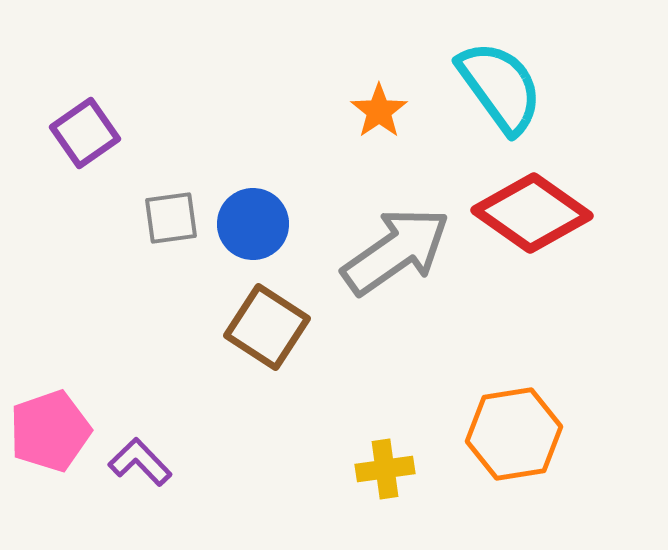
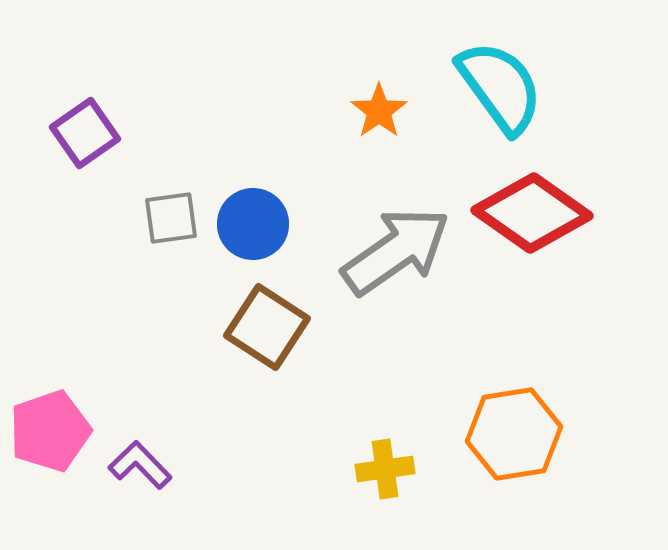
purple L-shape: moved 3 px down
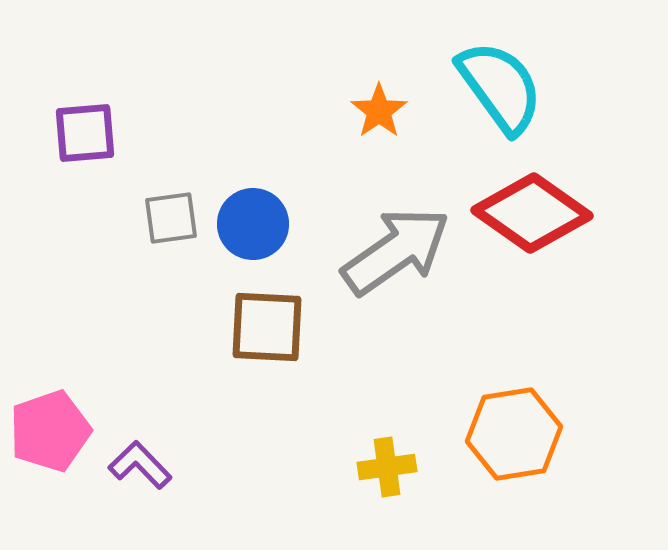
purple square: rotated 30 degrees clockwise
brown square: rotated 30 degrees counterclockwise
yellow cross: moved 2 px right, 2 px up
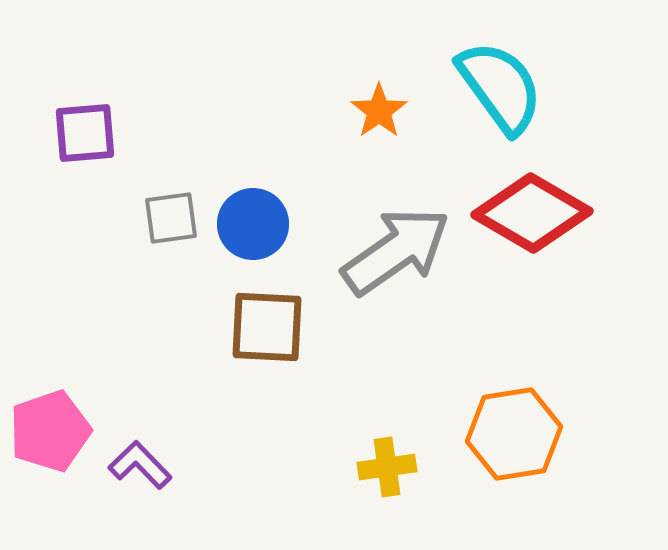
red diamond: rotated 5 degrees counterclockwise
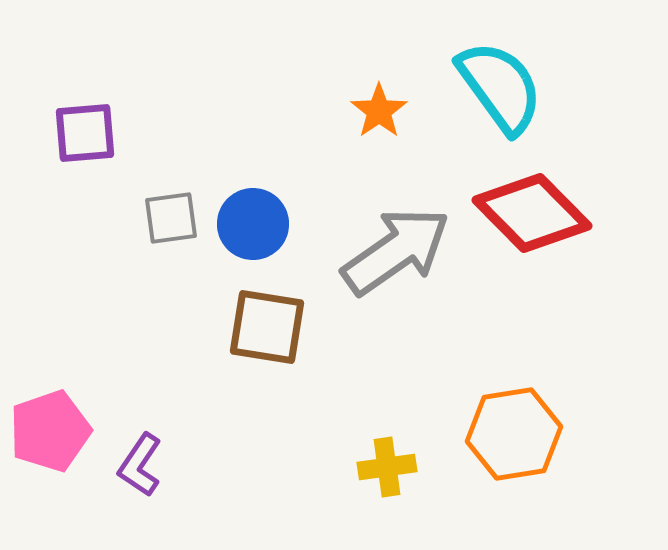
red diamond: rotated 15 degrees clockwise
brown square: rotated 6 degrees clockwise
purple L-shape: rotated 102 degrees counterclockwise
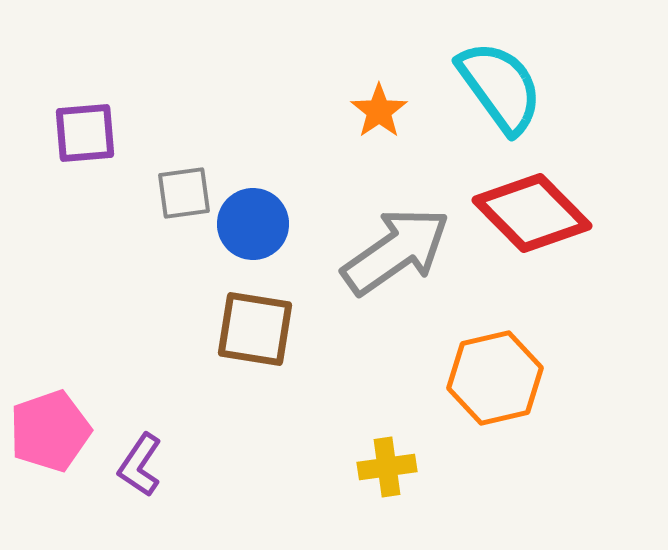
gray square: moved 13 px right, 25 px up
brown square: moved 12 px left, 2 px down
orange hexagon: moved 19 px left, 56 px up; rotated 4 degrees counterclockwise
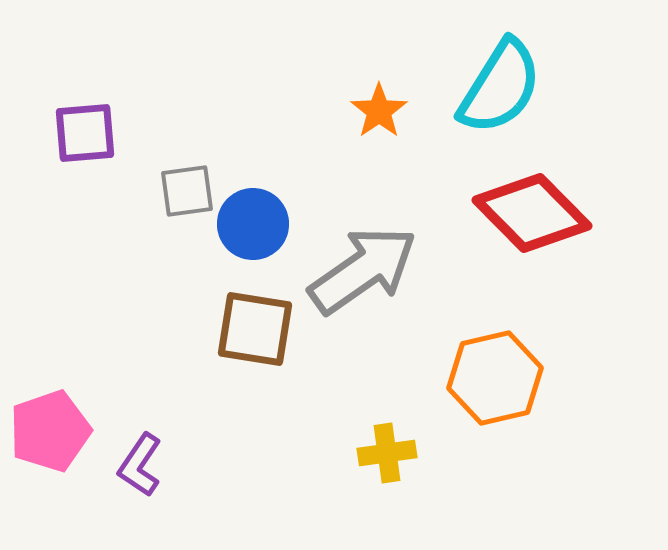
cyan semicircle: rotated 68 degrees clockwise
gray square: moved 3 px right, 2 px up
gray arrow: moved 33 px left, 19 px down
yellow cross: moved 14 px up
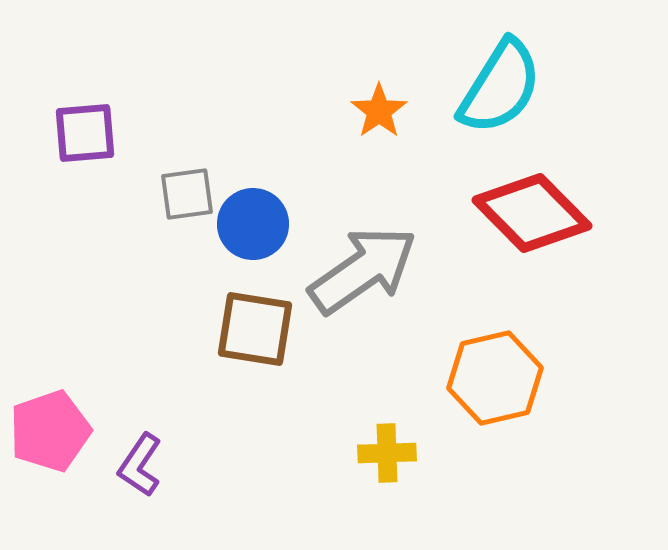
gray square: moved 3 px down
yellow cross: rotated 6 degrees clockwise
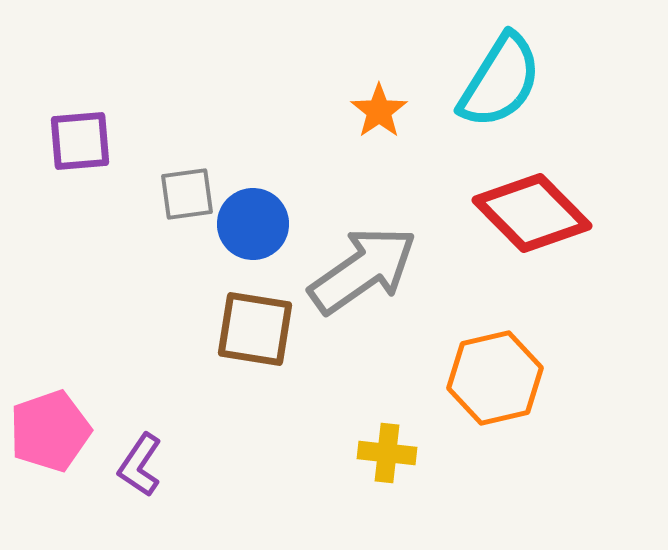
cyan semicircle: moved 6 px up
purple square: moved 5 px left, 8 px down
yellow cross: rotated 8 degrees clockwise
